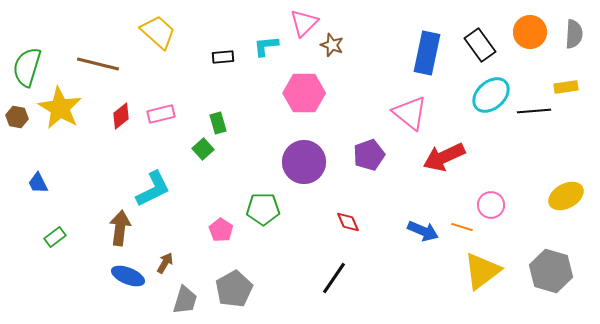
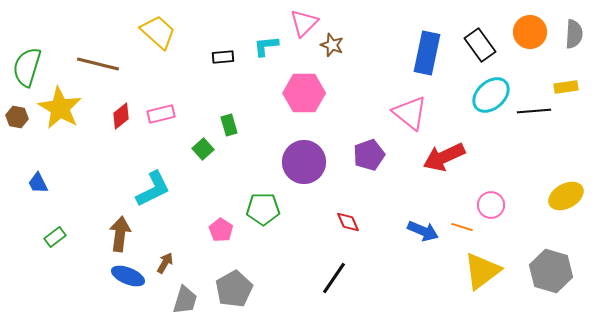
green rectangle at (218, 123): moved 11 px right, 2 px down
brown arrow at (120, 228): moved 6 px down
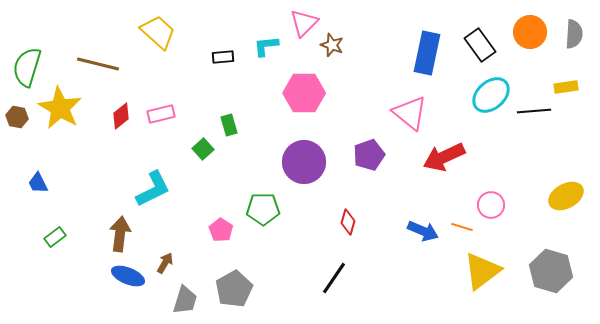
red diamond at (348, 222): rotated 40 degrees clockwise
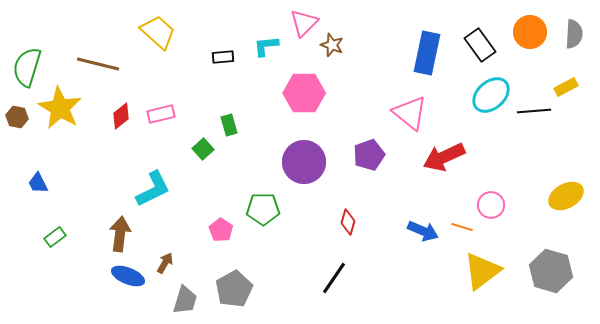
yellow rectangle at (566, 87): rotated 20 degrees counterclockwise
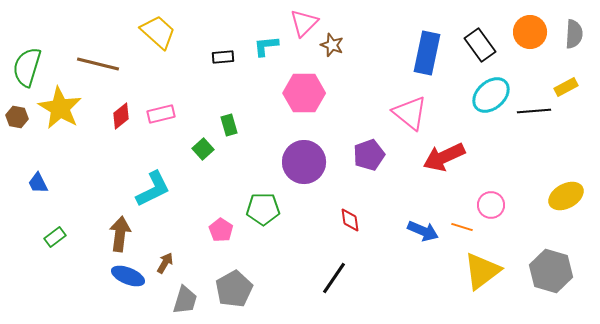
red diamond at (348, 222): moved 2 px right, 2 px up; rotated 25 degrees counterclockwise
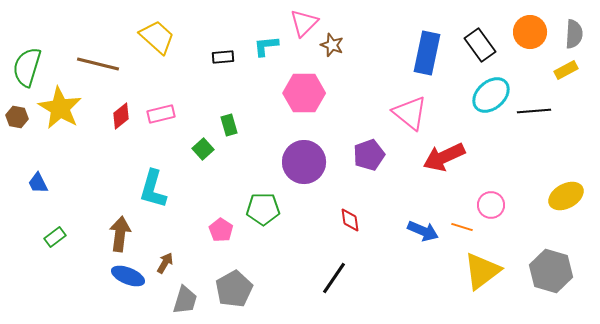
yellow trapezoid at (158, 32): moved 1 px left, 5 px down
yellow rectangle at (566, 87): moved 17 px up
cyan L-shape at (153, 189): rotated 132 degrees clockwise
